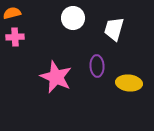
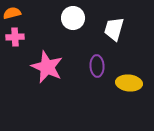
pink star: moved 9 px left, 10 px up
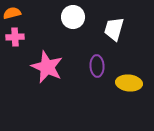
white circle: moved 1 px up
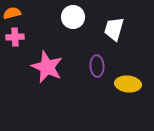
yellow ellipse: moved 1 px left, 1 px down
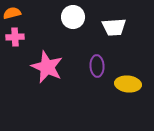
white trapezoid: moved 2 px up; rotated 110 degrees counterclockwise
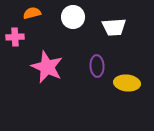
orange semicircle: moved 20 px right
yellow ellipse: moved 1 px left, 1 px up
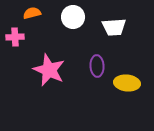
pink star: moved 2 px right, 3 px down
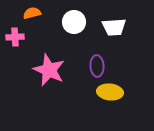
white circle: moved 1 px right, 5 px down
yellow ellipse: moved 17 px left, 9 px down
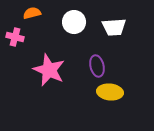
pink cross: rotated 18 degrees clockwise
purple ellipse: rotated 10 degrees counterclockwise
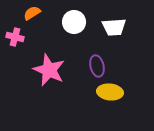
orange semicircle: rotated 18 degrees counterclockwise
